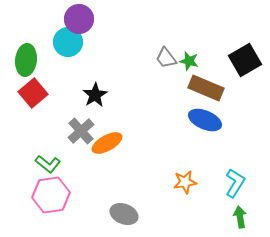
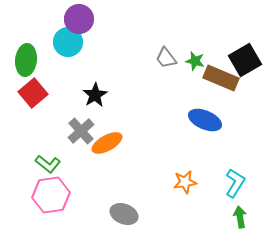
green star: moved 6 px right
brown rectangle: moved 15 px right, 10 px up
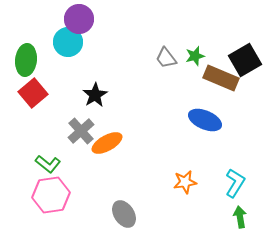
green star: moved 5 px up; rotated 30 degrees counterclockwise
gray ellipse: rotated 36 degrees clockwise
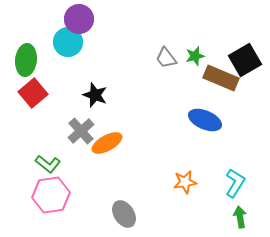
black star: rotated 20 degrees counterclockwise
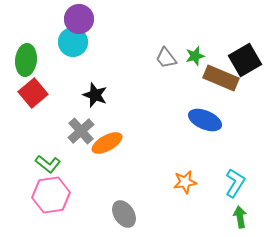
cyan circle: moved 5 px right
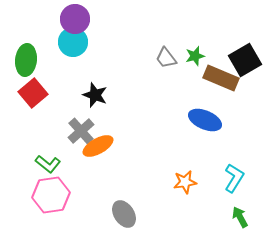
purple circle: moved 4 px left
orange ellipse: moved 9 px left, 3 px down
cyan L-shape: moved 1 px left, 5 px up
green arrow: rotated 20 degrees counterclockwise
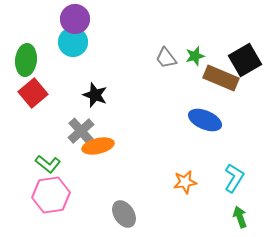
orange ellipse: rotated 16 degrees clockwise
green arrow: rotated 10 degrees clockwise
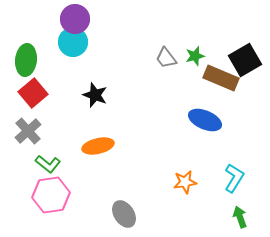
gray cross: moved 53 px left
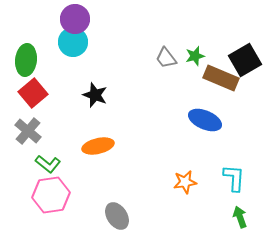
gray cross: rotated 8 degrees counterclockwise
cyan L-shape: rotated 28 degrees counterclockwise
gray ellipse: moved 7 px left, 2 px down
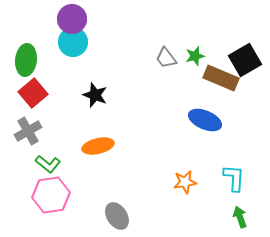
purple circle: moved 3 px left
gray cross: rotated 20 degrees clockwise
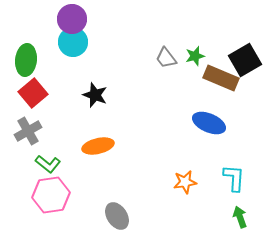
blue ellipse: moved 4 px right, 3 px down
